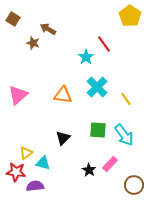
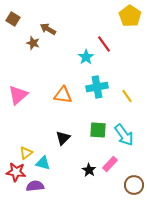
cyan cross: rotated 35 degrees clockwise
yellow line: moved 1 px right, 3 px up
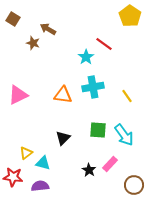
red line: rotated 18 degrees counterclockwise
cyan cross: moved 4 px left
pink triangle: rotated 15 degrees clockwise
red star: moved 3 px left, 5 px down
purple semicircle: moved 5 px right
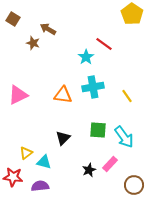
yellow pentagon: moved 2 px right, 2 px up
cyan arrow: moved 2 px down
cyan triangle: moved 1 px right, 1 px up
black star: rotated 16 degrees clockwise
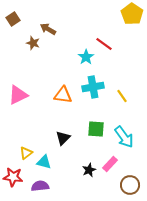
brown square: rotated 24 degrees clockwise
yellow line: moved 5 px left
green square: moved 2 px left, 1 px up
brown circle: moved 4 px left
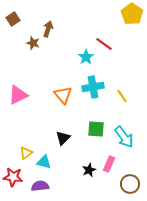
brown arrow: rotated 77 degrees clockwise
orange triangle: rotated 42 degrees clockwise
pink rectangle: moved 1 px left; rotated 21 degrees counterclockwise
brown circle: moved 1 px up
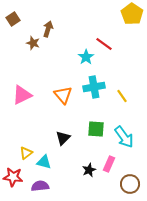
cyan cross: moved 1 px right
pink triangle: moved 4 px right
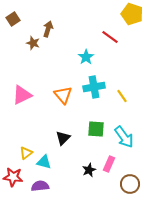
yellow pentagon: rotated 15 degrees counterclockwise
red line: moved 6 px right, 7 px up
